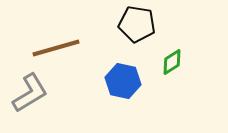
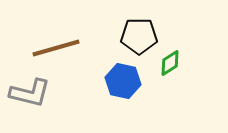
black pentagon: moved 2 px right, 12 px down; rotated 9 degrees counterclockwise
green diamond: moved 2 px left, 1 px down
gray L-shape: rotated 45 degrees clockwise
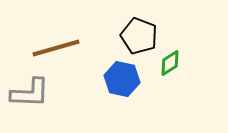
black pentagon: rotated 21 degrees clockwise
blue hexagon: moved 1 px left, 2 px up
gray L-shape: rotated 12 degrees counterclockwise
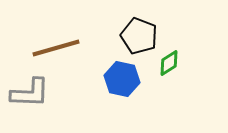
green diamond: moved 1 px left
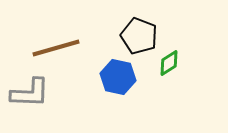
blue hexagon: moved 4 px left, 2 px up
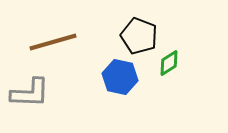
brown line: moved 3 px left, 6 px up
blue hexagon: moved 2 px right
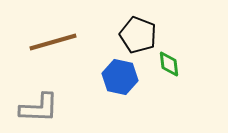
black pentagon: moved 1 px left, 1 px up
green diamond: moved 1 px down; rotated 64 degrees counterclockwise
gray L-shape: moved 9 px right, 15 px down
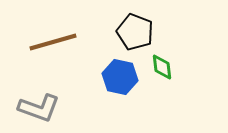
black pentagon: moved 3 px left, 3 px up
green diamond: moved 7 px left, 3 px down
gray L-shape: rotated 18 degrees clockwise
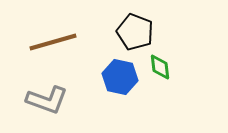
green diamond: moved 2 px left
gray L-shape: moved 8 px right, 8 px up
